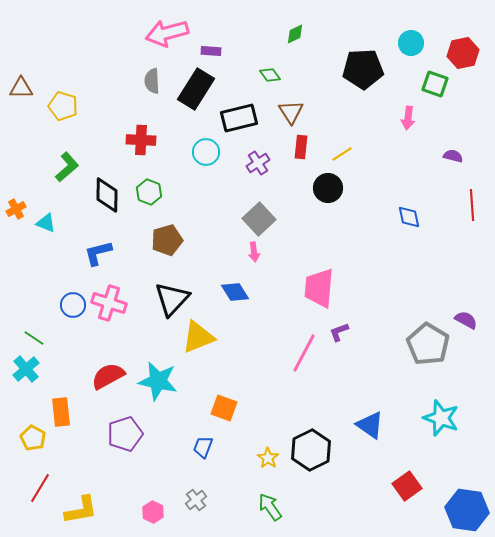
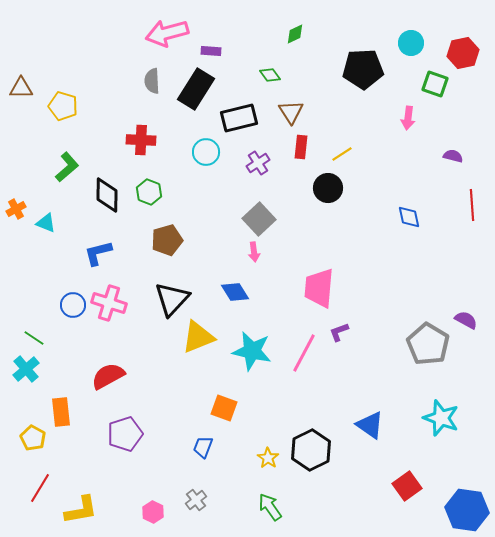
cyan star at (158, 381): moved 94 px right, 30 px up
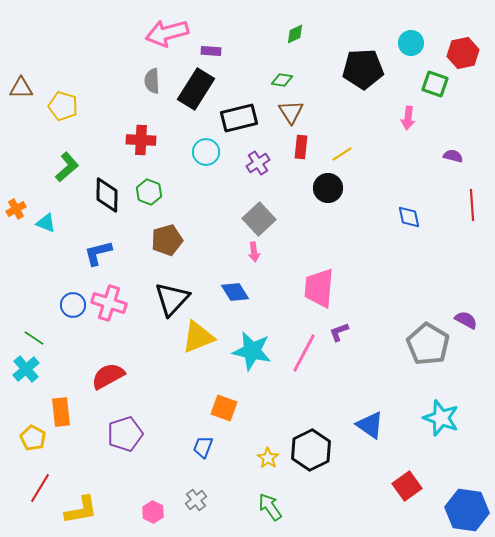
green diamond at (270, 75): moved 12 px right, 5 px down; rotated 45 degrees counterclockwise
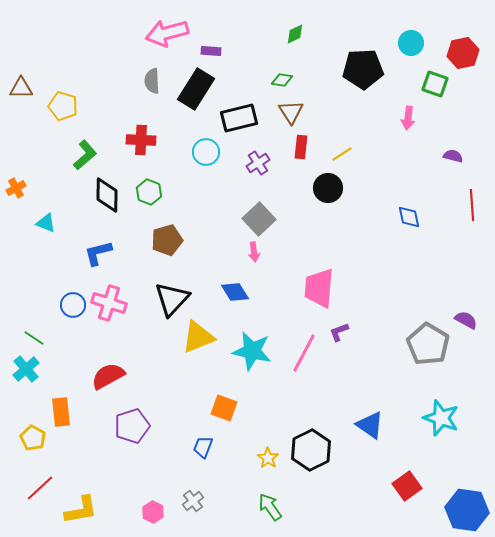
green L-shape at (67, 167): moved 18 px right, 12 px up
orange cross at (16, 209): moved 21 px up
purple pentagon at (125, 434): moved 7 px right, 8 px up
red line at (40, 488): rotated 16 degrees clockwise
gray cross at (196, 500): moved 3 px left, 1 px down
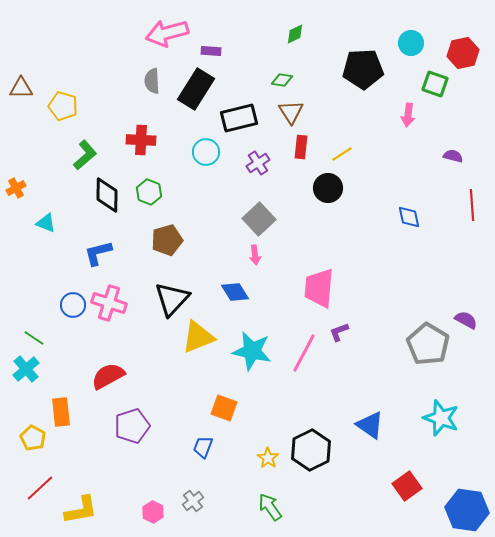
pink arrow at (408, 118): moved 3 px up
pink arrow at (254, 252): moved 1 px right, 3 px down
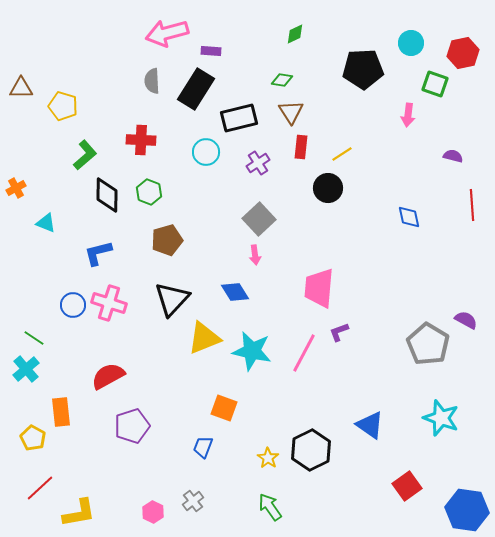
yellow triangle at (198, 337): moved 6 px right, 1 px down
yellow L-shape at (81, 510): moved 2 px left, 3 px down
